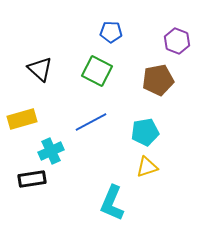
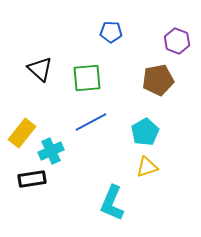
green square: moved 10 px left, 7 px down; rotated 32 degrees counterclockwise
yellow rectangle: moved 14 px down; rotated 36 degrees counterclockwise
cyan pentagon: rotated 20 degrees counterclockwise
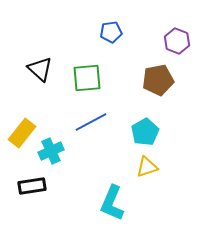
blue pentagon: rotated 10 degrees counterclockwise
black rectangle: moved 7 px down
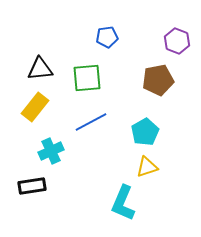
blue pentagon: moved 4 px left, 5 px down
black triangle: rotated 48 degrees counterclockwise
yellow rectangle: moved 13 px right, 26 px up
cyan L-shape: moved 11 px right
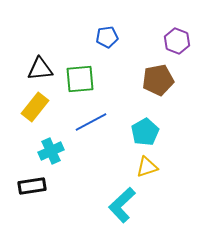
green square: moved 7 px left, 1 px down
cyan L-shape: moved 1 px left, 2 px down; rotated 24 degrees clockwise
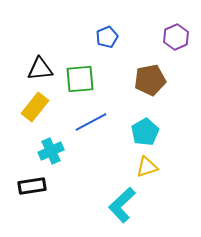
blue pentagon: rotated 15 degrees counterclockwise
purple hexagon: moved 1 px left, 4 px up; rotated 15 degrees clockwise
brown pentagon: moved 8 px left
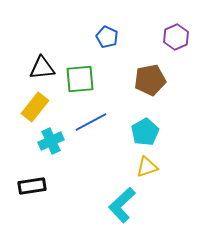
blue pentagon: rotated 25 degrees counterclockwise
black triangle: moved 2 px right, 1 px up
cyan cross: moved 10 px up
